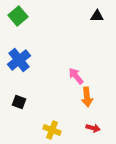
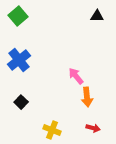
black square: moved 2 px right; rotated 24 degrees clockwise
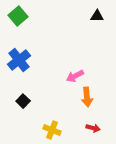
pink arrow: moved 1 px left; rotated 78 degrees counterclockwise
black square: moved 2 px right, 1 px up
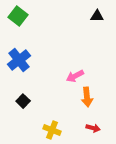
green square: rotated 12 degrees counterclockwise
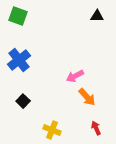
green square: rotated 18 degrees counterclockwise
orange arrow: rotated 36 degrees counterclockwise
red arrow: moved 3 px right; rotated 128 degrees counterclockwise
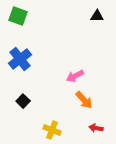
blue cross: moved 1 px right, 1 px up
orange arrow: moved 3 px left, 3 px down
red arrow: rotated 56 degrees counterclockwise
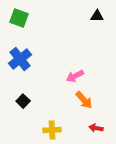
green square: moved 1 px right, 2 px down
yellow cross: rotated 24 degrees counterclockwise
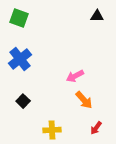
red arrow: rotated 64 degrees counterclockwise
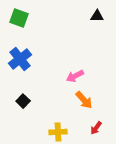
yellow cross: moved 6 px right, 2 px down
